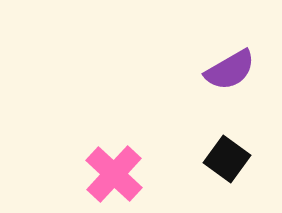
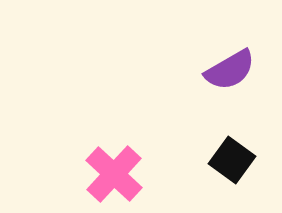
black square: moved 5 px right, 1 px down
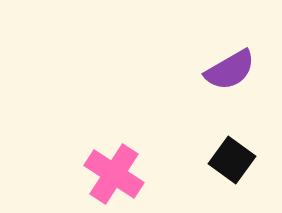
pink cross: rotated 10 degrees counterclockwise
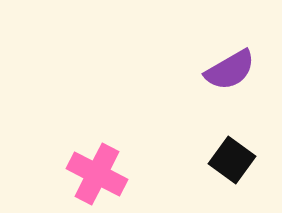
pink cross: moved 17 px left; rotated 6 degrees counterclockwise
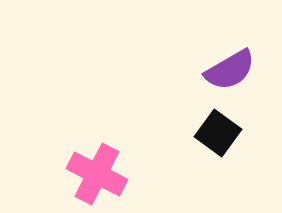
black square: moved 14 px left, 27 px up
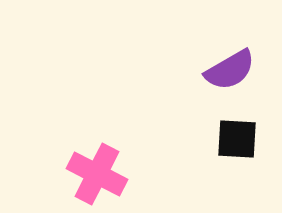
black square: moved 19 px right, 6 px down; rotated 33 degrees counterclockwise
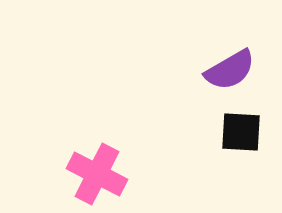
black square: moved 4 px right, 7 px up
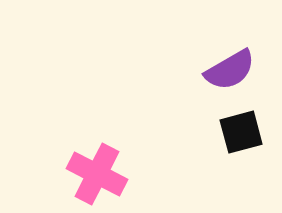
black square: rotated 18 degrees counterclockwise
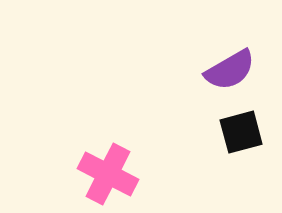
pink cross: moved 11 px right
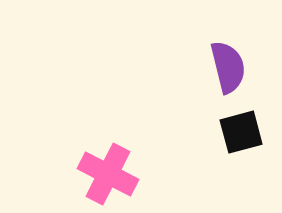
purple semicircle: moved 2 px left, 3 px up; rotated 74 degrees counterclockwise
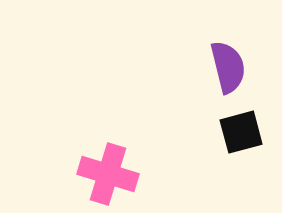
pink cross: rotated 10 degrees counterclockwise
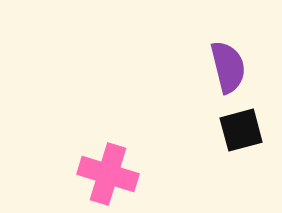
black square: moved 2 px up
